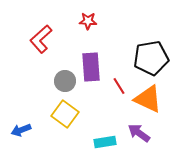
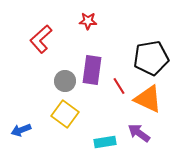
purple rectangle: moved 1 px right, 3 px down; rotated 12 degrees clockwise
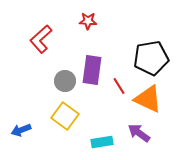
yellow square: moved 2 px down
cyan rectangle: moved 3 px left
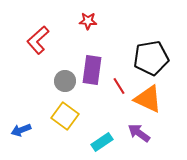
red L-shape: moved 3 px left, 1 px down
cyan rectangle: rotated 25 degrees counterclockwise
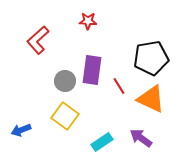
orange triangle: moved 3 px right
purple arrow: moved 2 px right, 5 px down
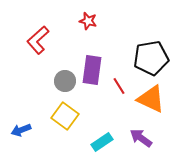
red star: rotated 12 degrees clockwise
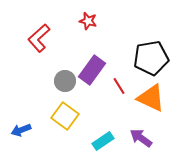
red L-shape: moved 1 px right, 2 px up
purple rectangle: rotated 28 degrees clockwise
orange triangle: moved 1 px up
cyan rectangle: moved 1 px right, 1 px up
